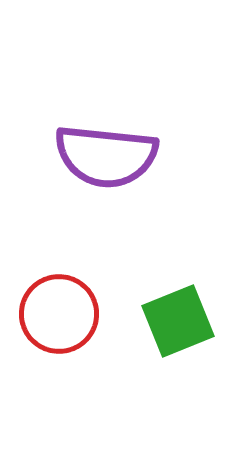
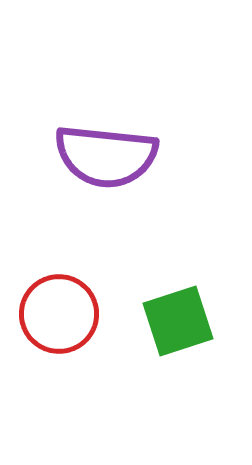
green square: rotated 4 degrees clockwise
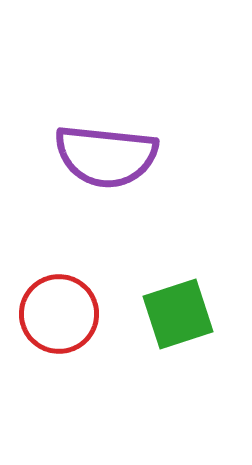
green square: moved 7 px up
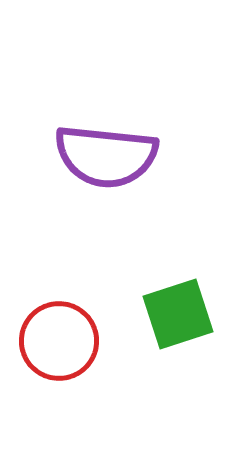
red circle: moved 27 px down
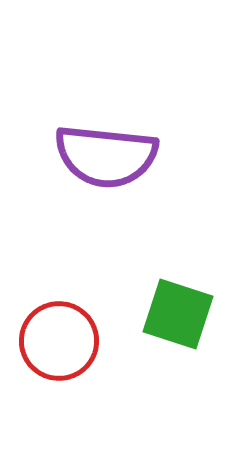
green square: rotated 36 degrees clockwise
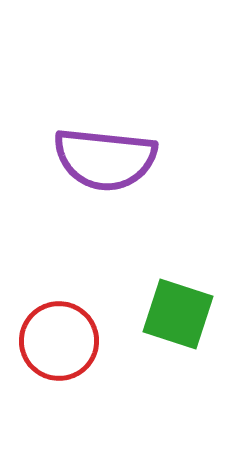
purple semicircle: moved 1 px left, 3 px down
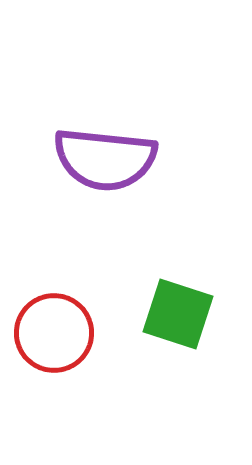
red circle: moved 5 px left, 8 px up
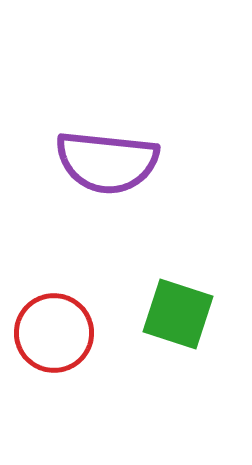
purple semicircle: moved 2 px right, 3 px down
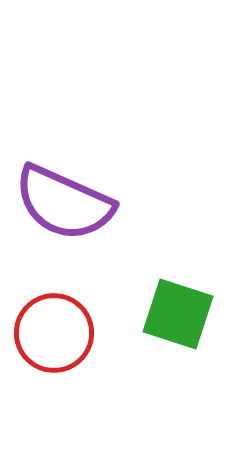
purple semicircle: moved 43 px left, 41 px down; rotated 18 degrees clockwise
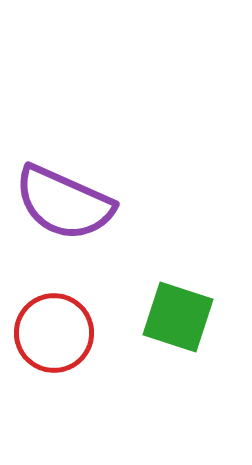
green square: moved 3 px down
